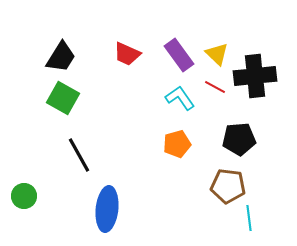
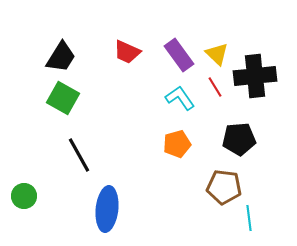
red trapezoid: moved 2 px up
red line: rotated 30 degrees clockwise
brown pentagon: moved 4 px left, 1 px down
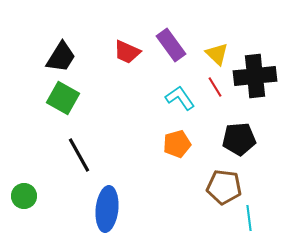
purple rectangle: moved 8 px left, 10 px up
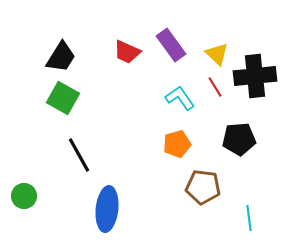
brown pentagon: moved 21 px left
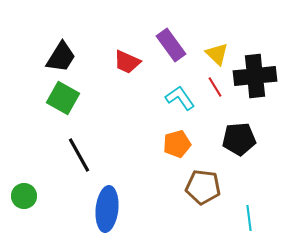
red trapezoid: moved 10 px down
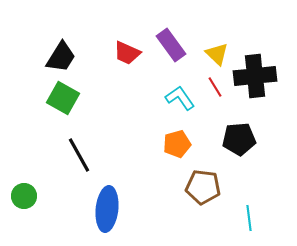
red trapezoid: moved 9 px up
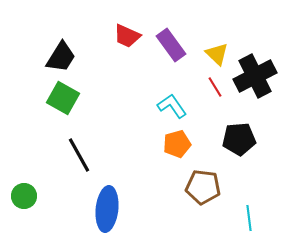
red trapezoid: moved 17 px up
black cross: rotated 21 degrees counterclockwise
cyan L-shape: moved 8 px left, 8 px down
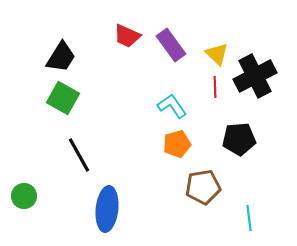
red line: rotated 30 degrees clockwise
brown pentagon: rotated 16 degrees counterclockwise
